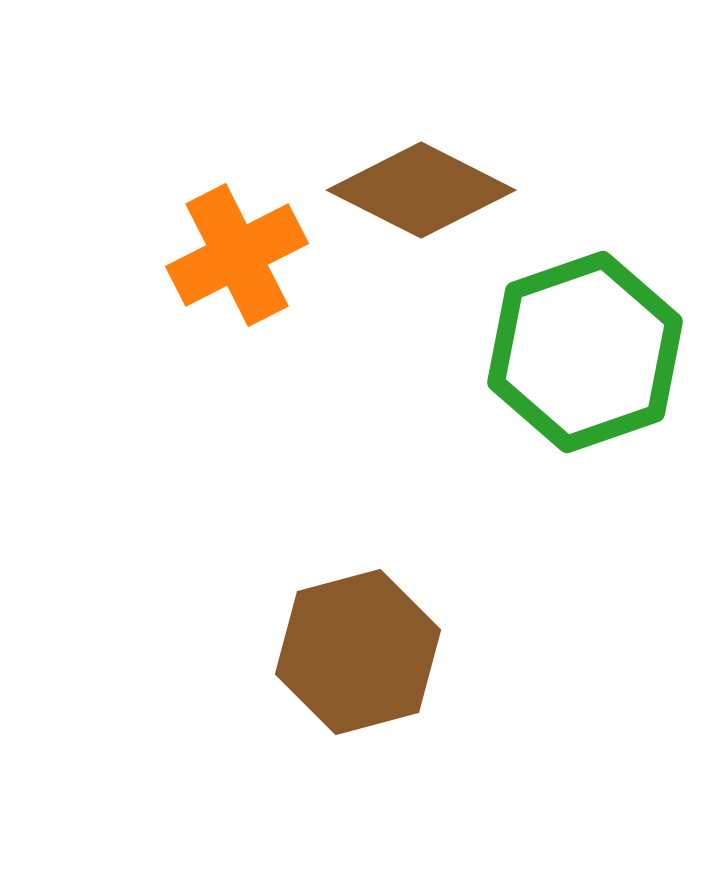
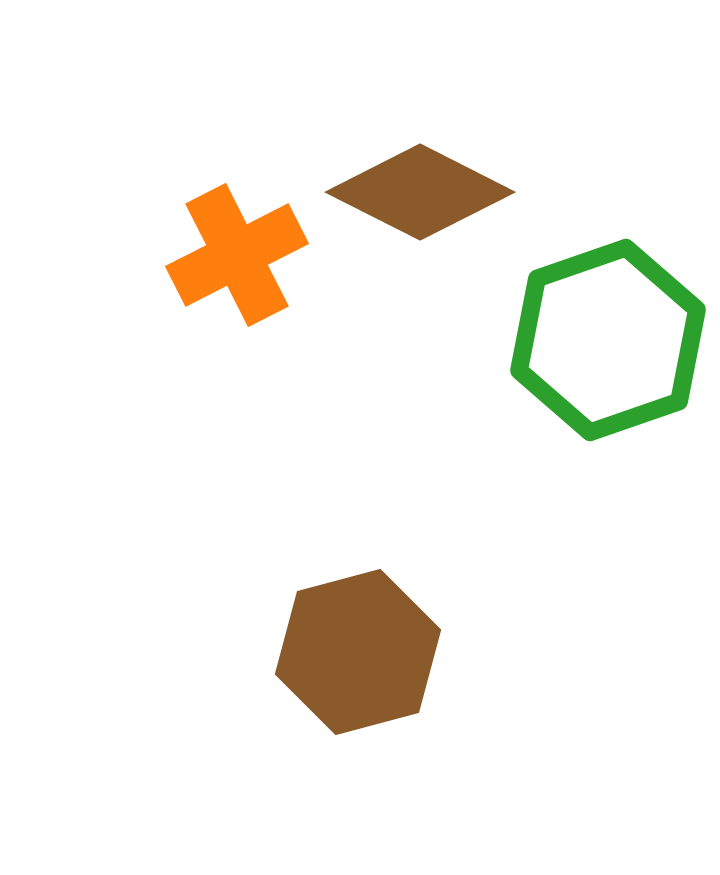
brown diamond: moved 1 px left, 2 px down
green hexagon: moved 23 px right, 12 px up
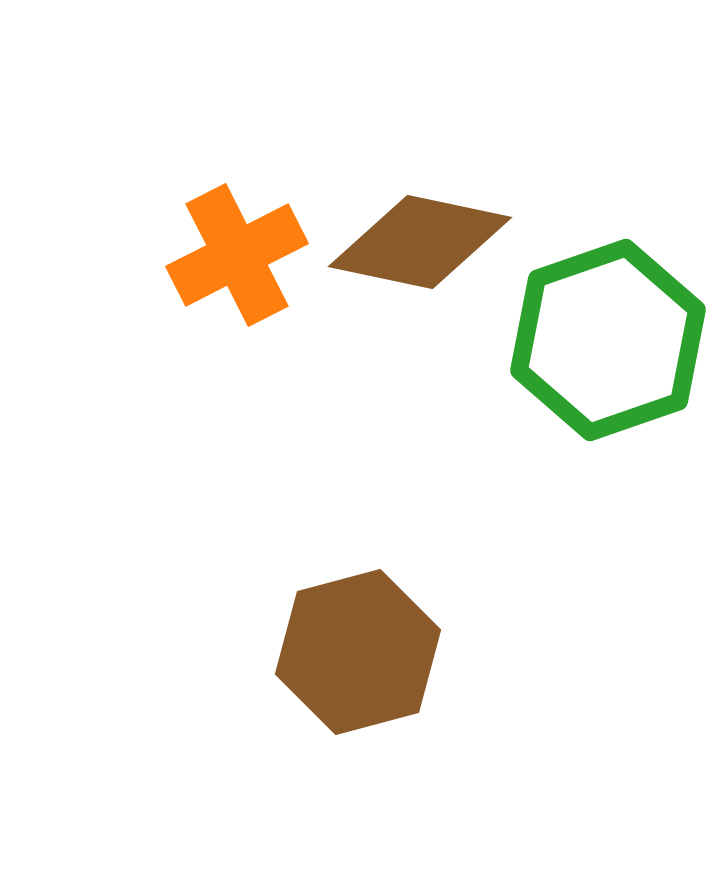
brown diamond: moved 50 px down; rotated 15 degrees counterclockwise
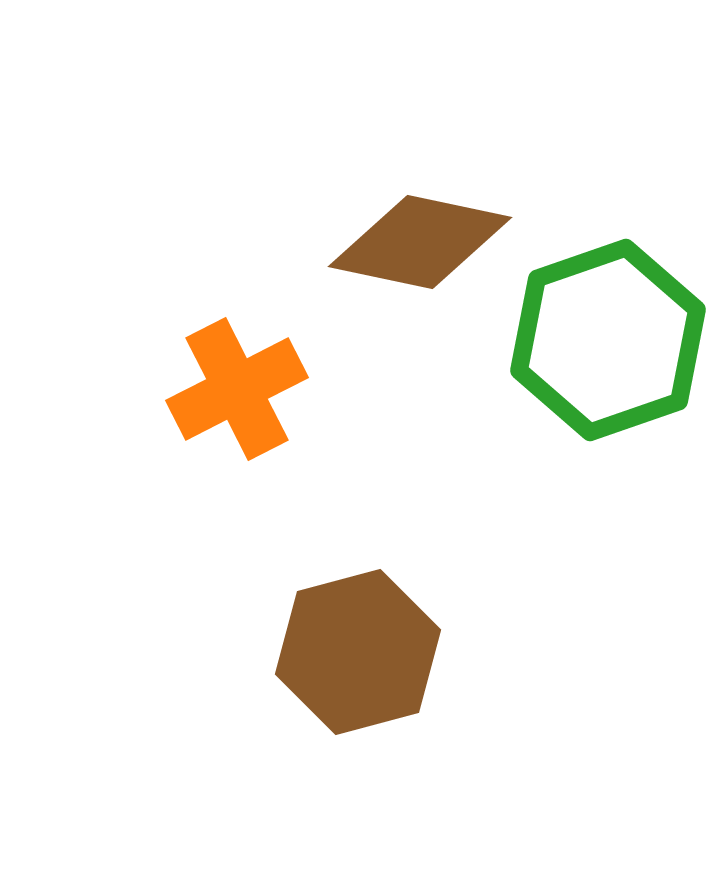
orange cross: moved 134 px down
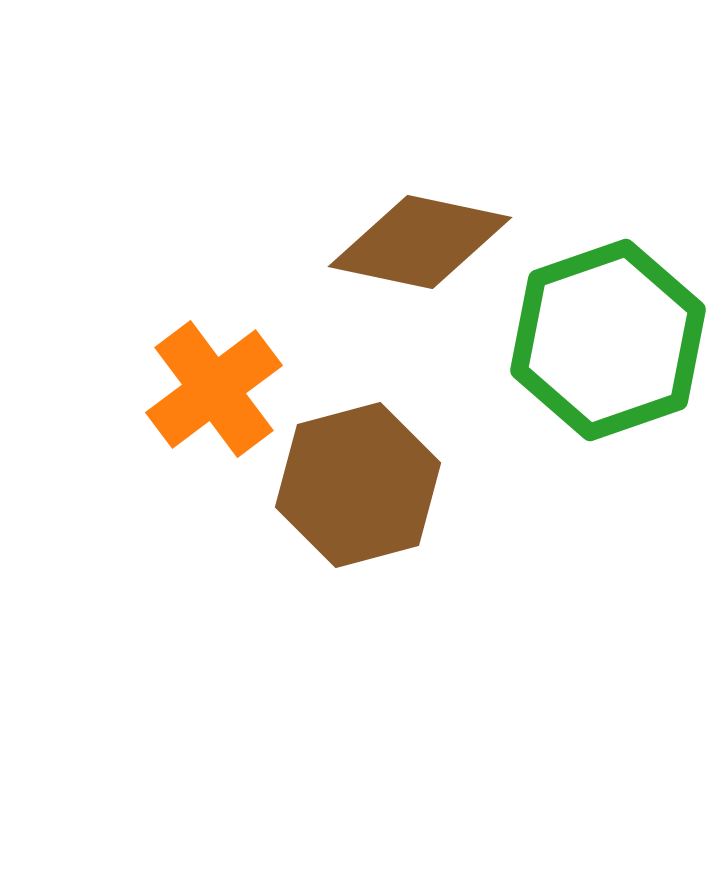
orange cross: moved 23 px left; rotated 10 degrees counterclockwise
brown hexagon: moved 167 px up
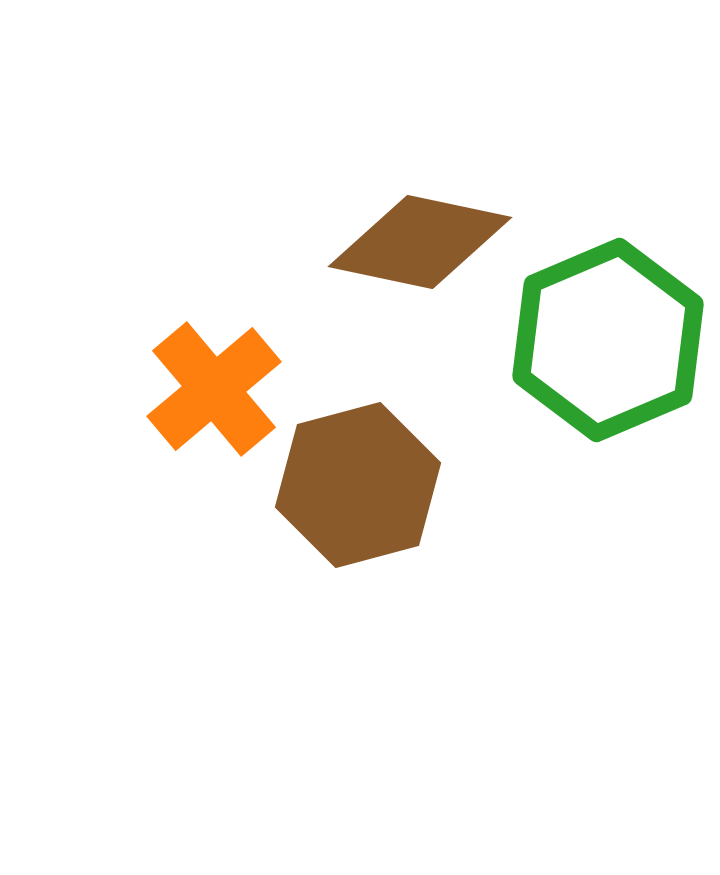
green hexagon: rotated 4 degrees counterclockwise
orange cross: rotated 3 degrees counterclockwise
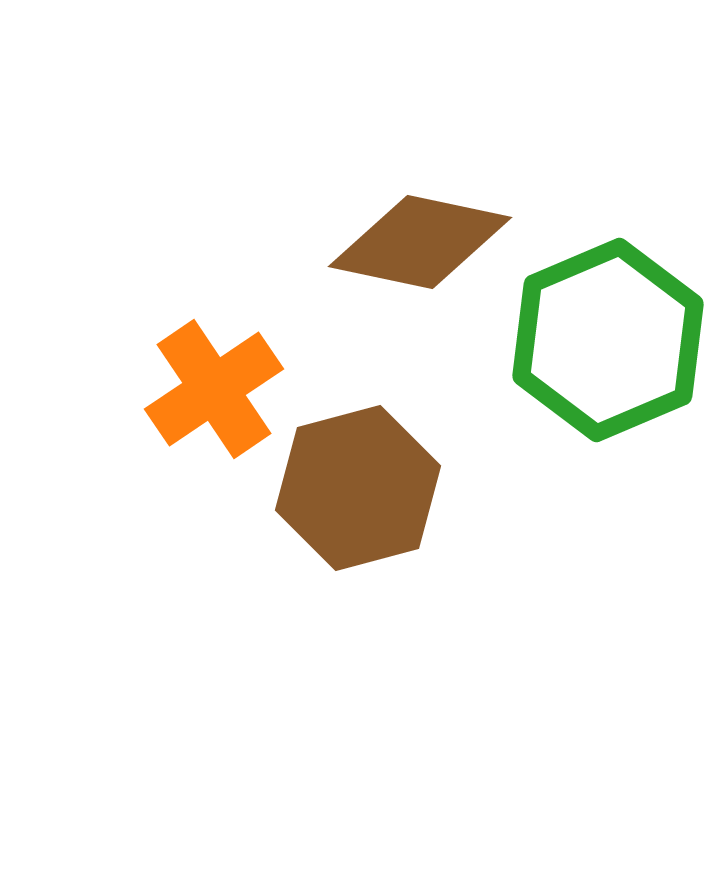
orange cross: rotated 6 degrees clockwise
brown hexagon: moved 3 px down
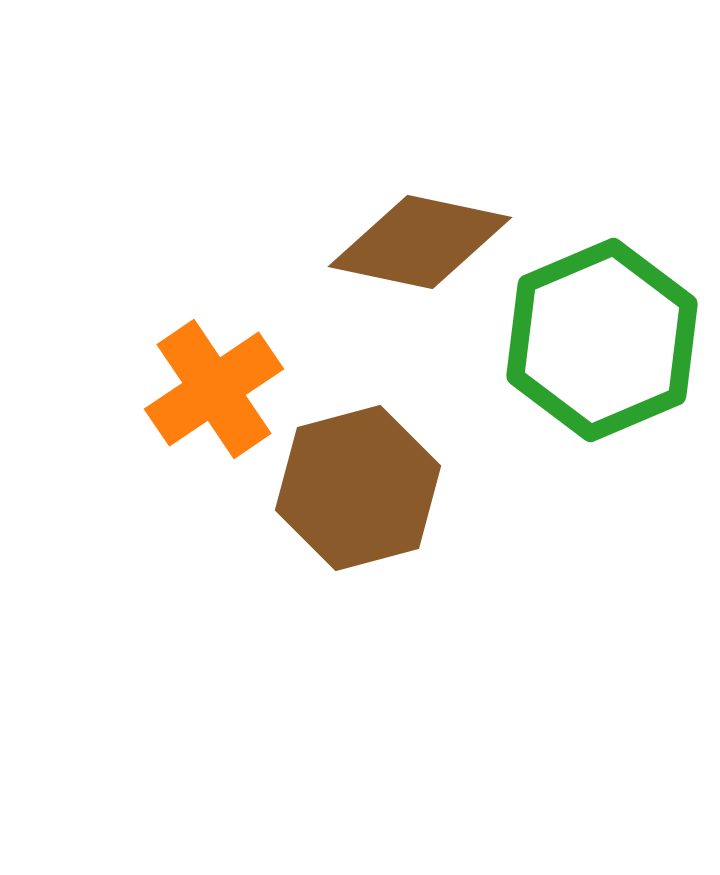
green hexagon: moved 6 px left
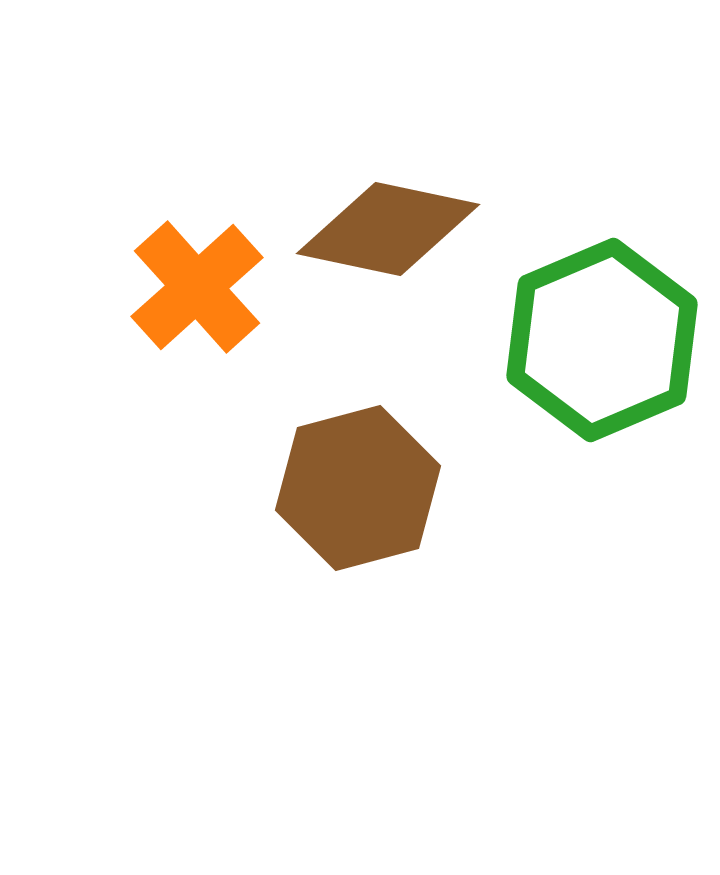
brown diamond: moved 32 px left, 13 px up
orange cross: moved 17 px left, 102 px up; rotated 8 degrees counterclockwise
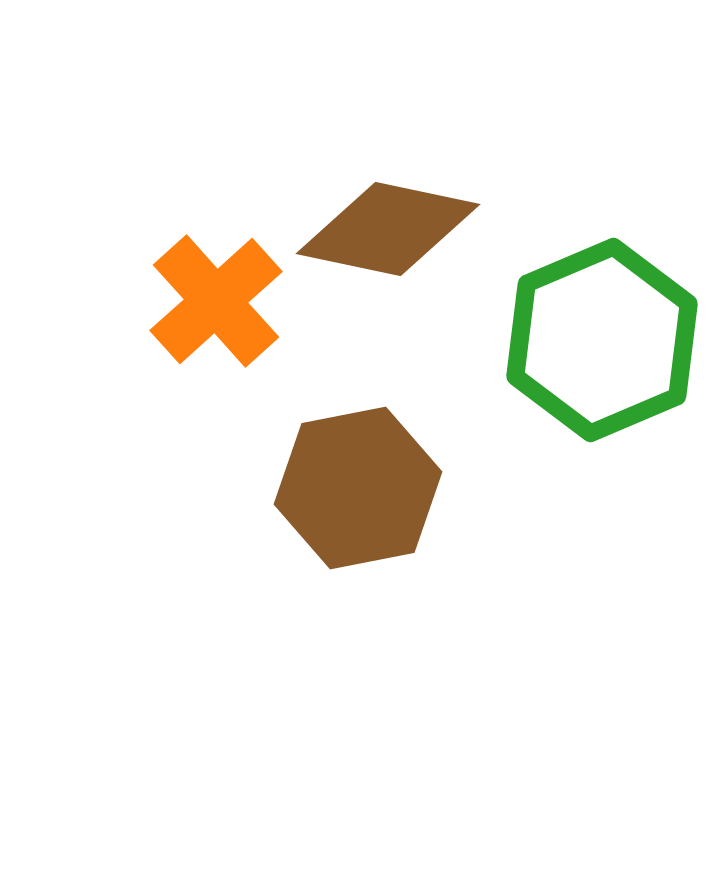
orange cross: moved 19 px right, 14 px down
brown hexagon: rotated 4 degrees clockwise
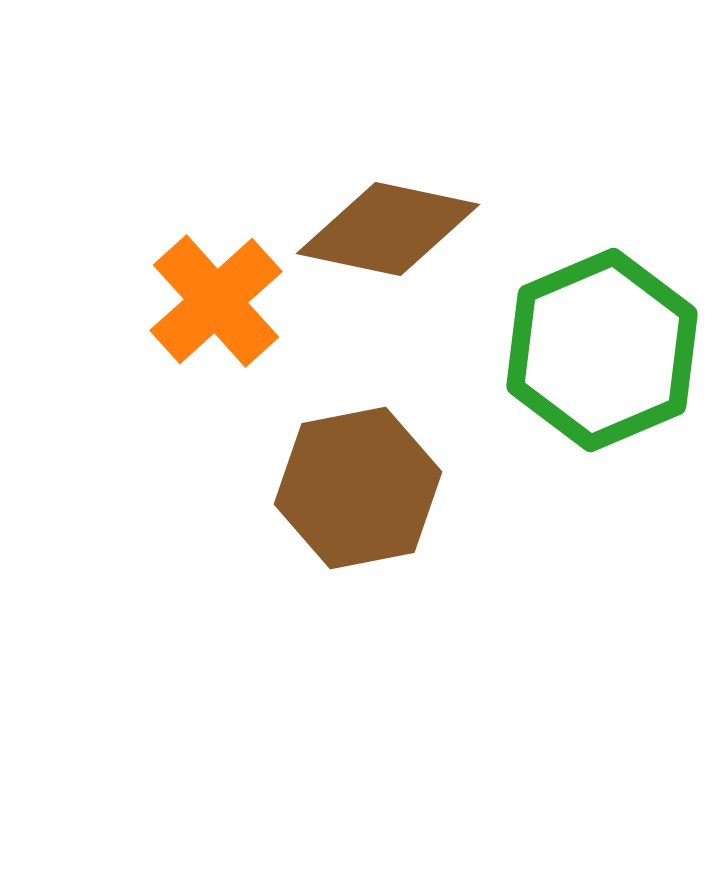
green hexagon: moved 10 px down
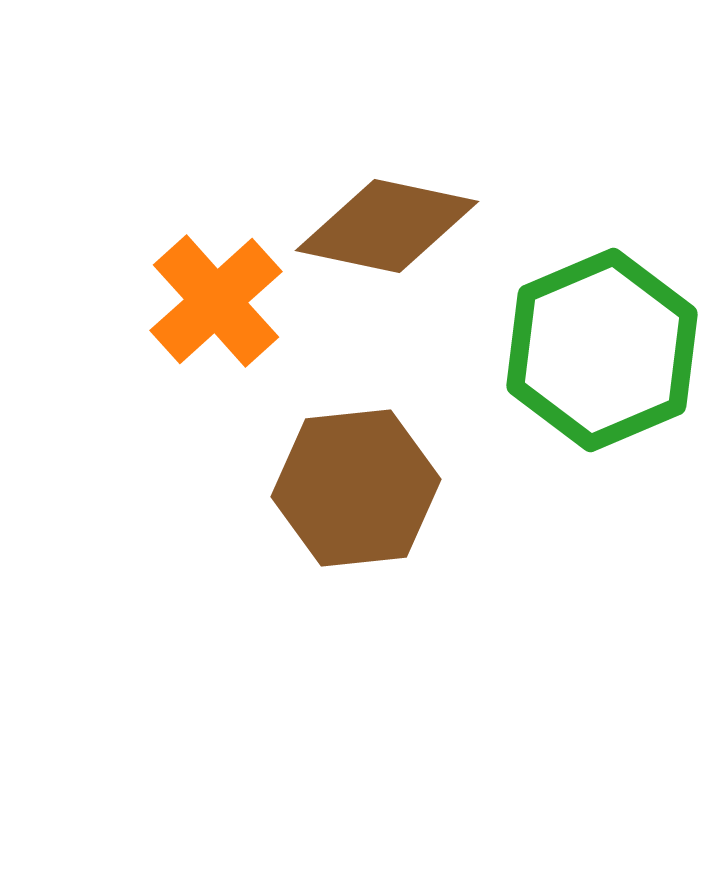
brown diamond: moved 1 px left, 3 px up
brown hexagon: moved 2 px left; rotated 5 degrees clockwise
